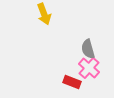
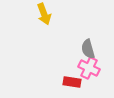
pink cross: rotated 15 degrees counterclockwise
red rectangle: rotated 12 degrees counterclockwise
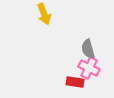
red rectangle: moved 3 px right
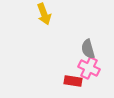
red rectangle: moved 2 px left, 1 px up
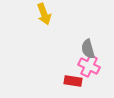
pink cross: moved 2 px up
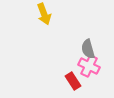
red rectangle: rotated 48 degrees clockwise
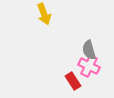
gray semicircle: moved 1 px right, 1 px down
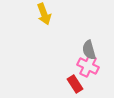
pink cross: moved 1 px left
red rectangle: moved 2 px right, 3 px down
